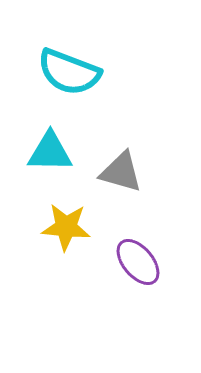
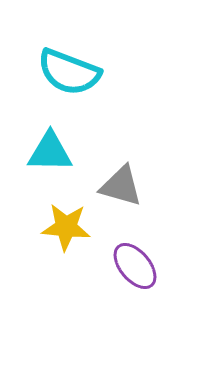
gray triangle: moved 14 px down
purple ellipse: moved 3 px left, 4 px down
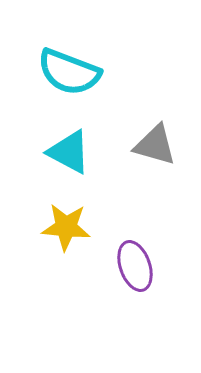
cyan triangle: moved 19 px right; rotated 27 degrees clockwise
gray triangle: moved 34 px right, 41 px up
purple ellipse: rotated 21 degrees clockwise
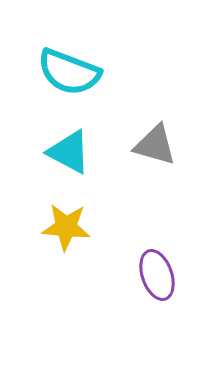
purple ellipse: moved 22 px right, 9 px down
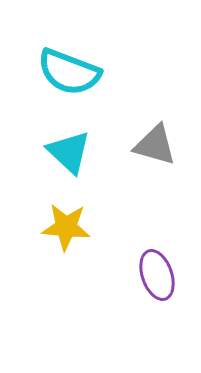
cyan triangle: rotated 15 degrees clockwise
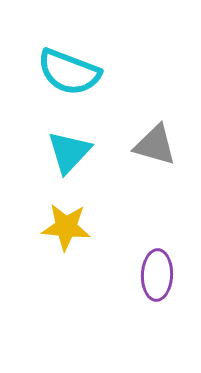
cyan triangle: rotated 30 degrees clockwise
purple ellipse: rotated 21 degrees clockwise
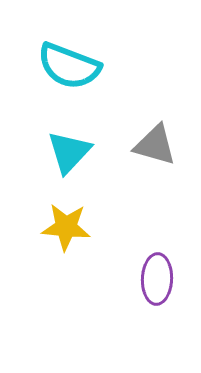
cyan semicircle: moved 6 px up
purple ellipse: moved 4 px down
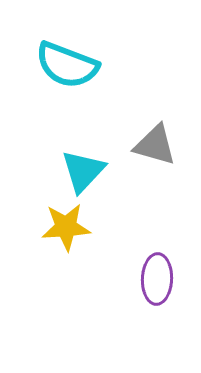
cyan semicircle: moved 2 px left, 1 px up
cyan triangle: moved 14 px right, 19 px down
yellow star: rotated 9 degrees counterclockwise
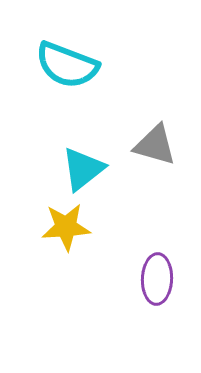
cyan triangle: moved 2 px up; rotated 9 degrees clockwise
